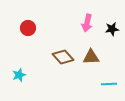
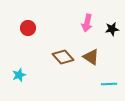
brown triangle: rotated 36 degrees clockwise
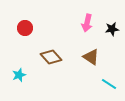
red circle: moved 3 px left
brown diamond: moved 12 px left
cyan line: rotated 35 degrees clockwise
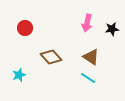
cyan line: moved 21 px left, 6 px up
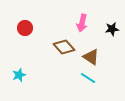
pink arrow: moved 5 px left
brown diamond: moved 13 px right, 10 px up
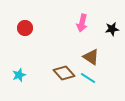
brown diamond: moved 26 px down
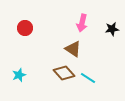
brown triangle: moved 18 px left, 8 px up
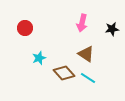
brown triangle: moved 13 px right, 5 px down
cyan star: moved 20 px right, 17 px up
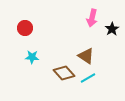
pink arrow: moved 10 px right, 5 px up
black star: rotated 24 degrees counterclockwise
brown triangle: moved 2 px down
cyan star: moved 7 px left, 1 px up; rotated 24 degrees clockwise
cyan line: rotated 63 degrees counterclockwise
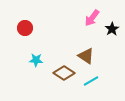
pink arrow: rotated 24 degrees clockwise
cyan star: moved 4 px right, 3 px down
brown diamond: rotated 15 degrees counterclockwise
cyan line: moved 3 px right, 3 px down
